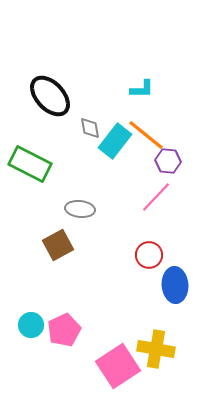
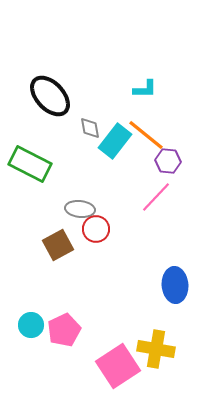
cyan L-shape: moved 3 px right
red circle: moved 53 px left, 26 px up
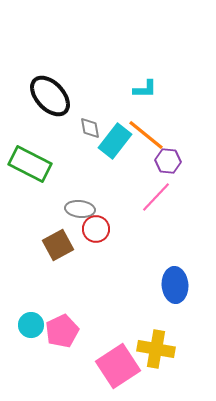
pink pentagon: moved 2 px left, 1 px down
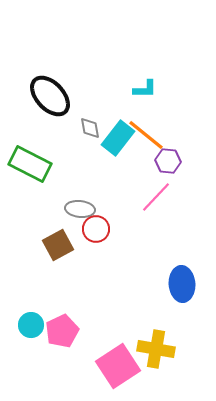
cyan rectangle: moved 3 px right, 3 px up
blue ellipse: moved 7 px right, 1 px up
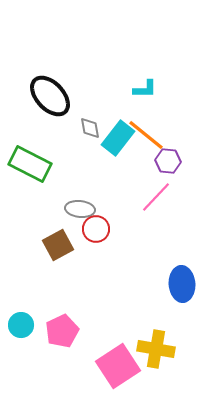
cyan circle: moved 10 px left
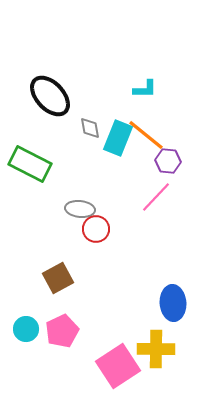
cyan rectangle: rotated 16 degrees counterclockwise
brown square: moved 33 px down
blue ellipse: moved 9 px left, 19 px down
cyan circle: moved 5 px right, 4 px down
yellow cross: rotated 9 degrees counterclockwise
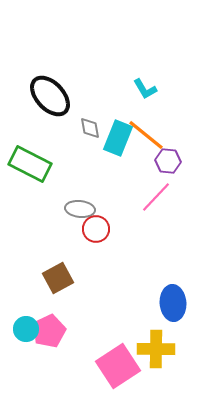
cyan L-shape: rotated 60 degrees clockwise
pink pentagon: moved 13 px left
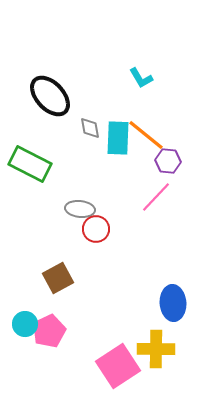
cyan L-shape: moved 4 px left, 11 px up
cyan rectangle: rotated 20 degrees counterclockwise
cyan circle: moved 1 px left, 5 px up
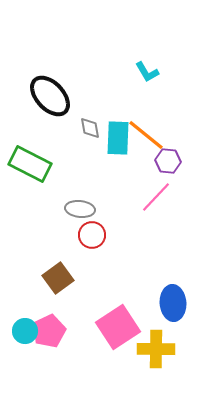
cyan L-shape: moved 6 px right, 6 px up
red circle: moved 4 px left, 6 px down
brown square: rotated 8 degrees counterclockwise
cyan circle: moved 7 px down
pink square: moved 39 px up
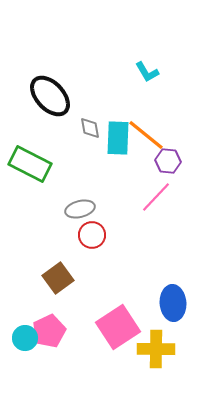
gray ellipse: rotated 20 degrees counterclockwise
cyan circle: moved 7 px down
